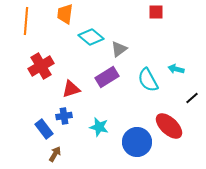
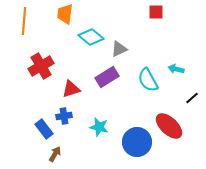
orange line: moved 2 px left
gray triangle: rotated 12 degrees clockwise
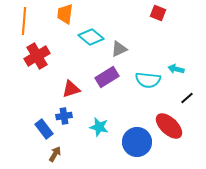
red square: moved 2 px right, 1 px down; rotated 21 degrees clockwise
red cross: moved 4 px left, 10 px up
cyan semicircle: rotated 55 degrees counterclockwise
black line: moved 5 px left
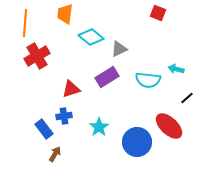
orange line: moved 1 px right, 2 px down
cyan star: rotated 24 degrees clockwise
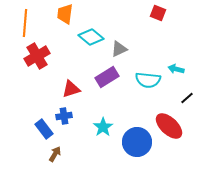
cyan star: moved 4 px right
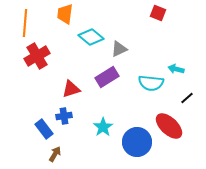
cyan semicircle: moved 3 px right, 3 px down
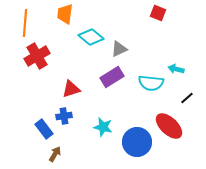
purple rectangle: moved 5 px right
cyan star: rotated 24 degrees counterclockwise
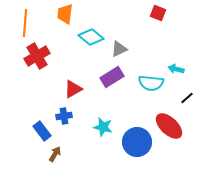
red triangle: moved 2 px right; rotated 12 degrees counterclockwise
blue rectangle: moved 2 px left, 2 px down
